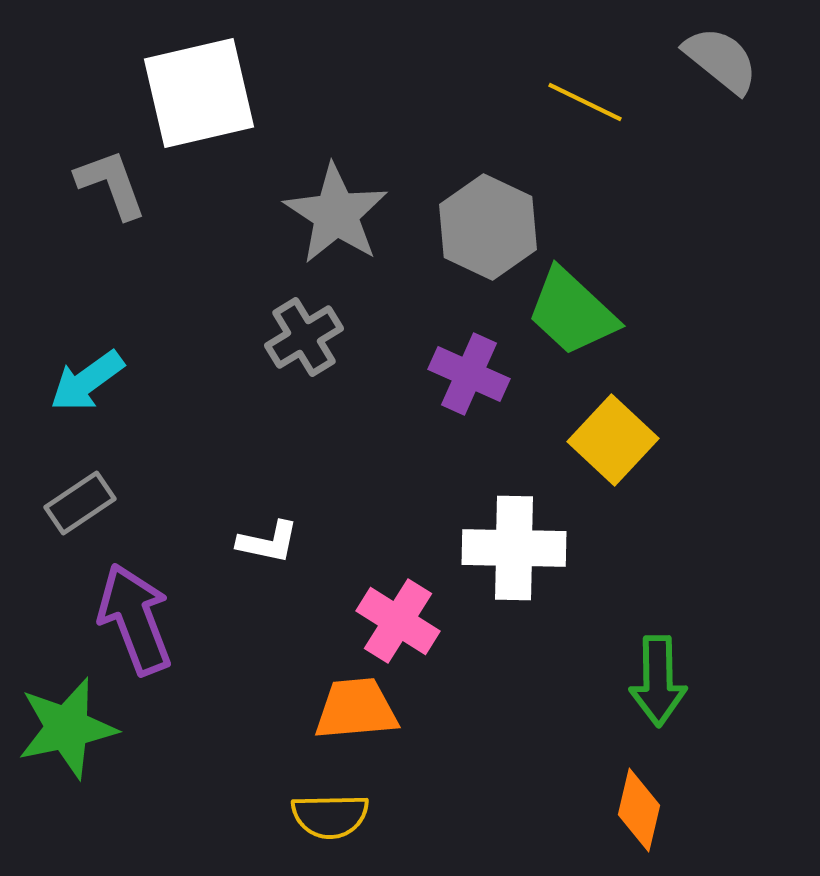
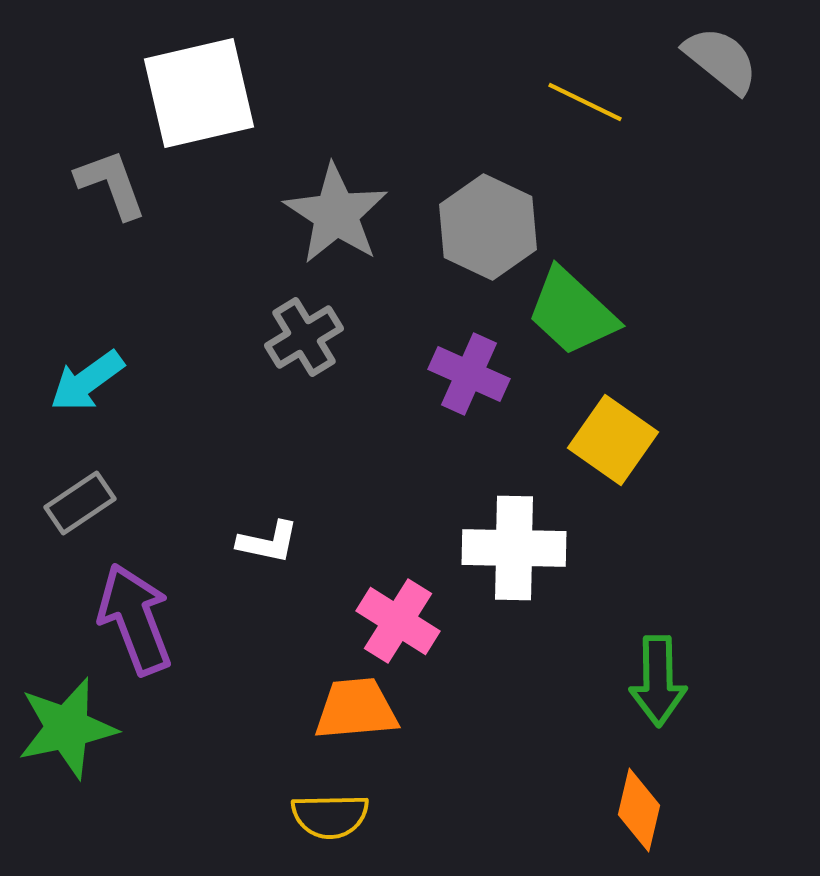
yellow square: rotated 8 degrees counterclockwise
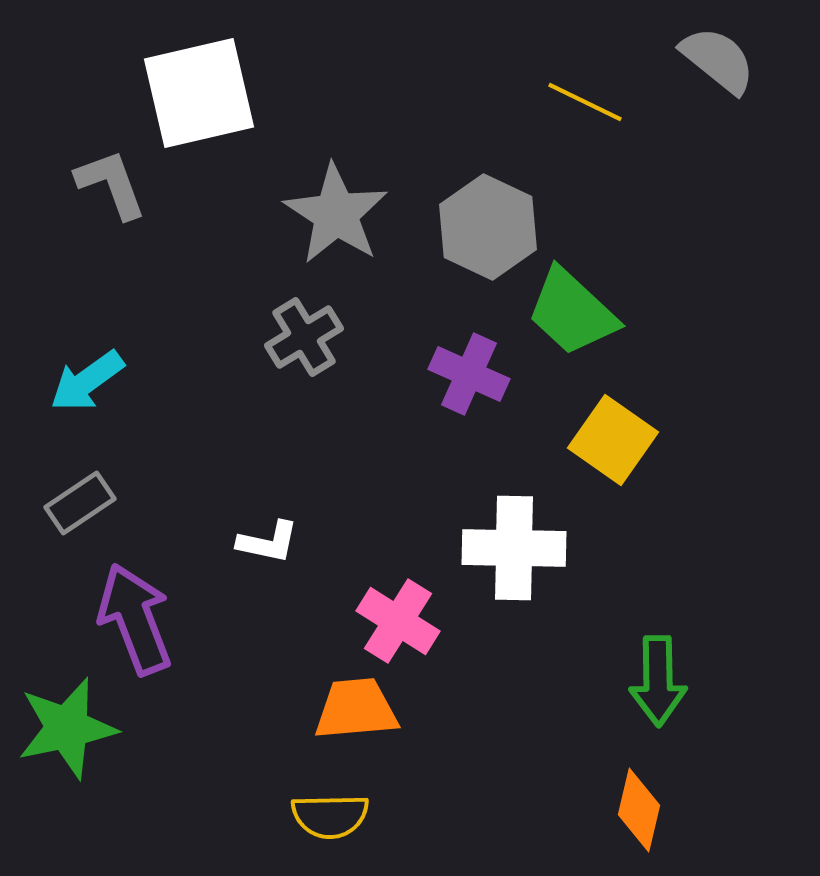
gray semicircle: moved 3 px left
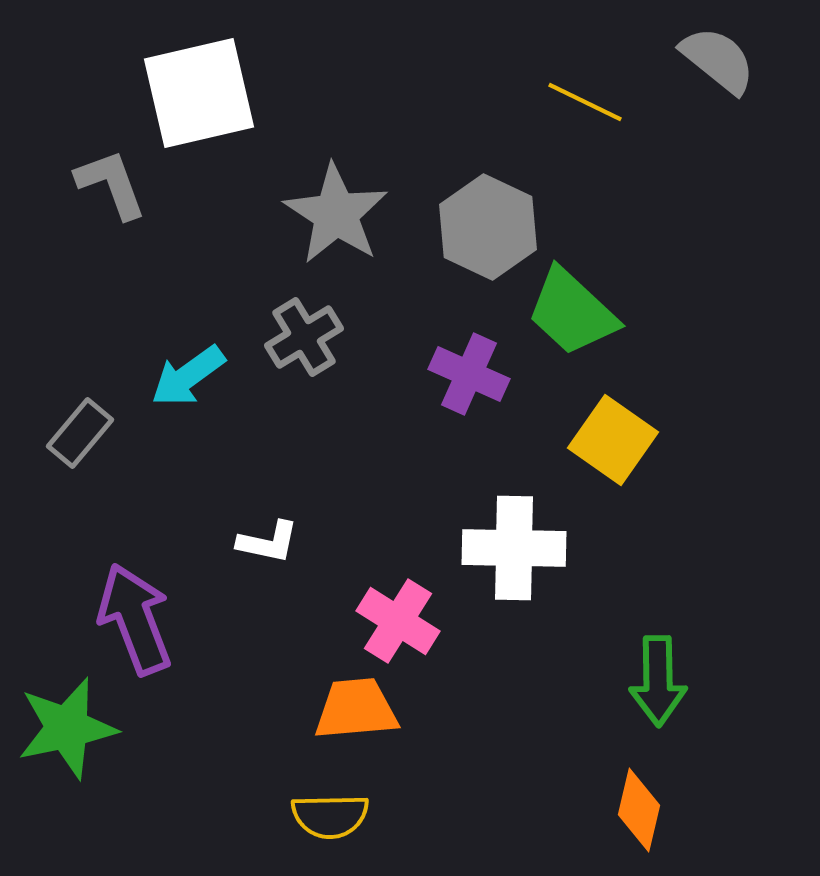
cyan arrow: moved 101 px right, 5 px up
gray rectangle: moved 70 px up; rotated 16 degrees counterclockwise
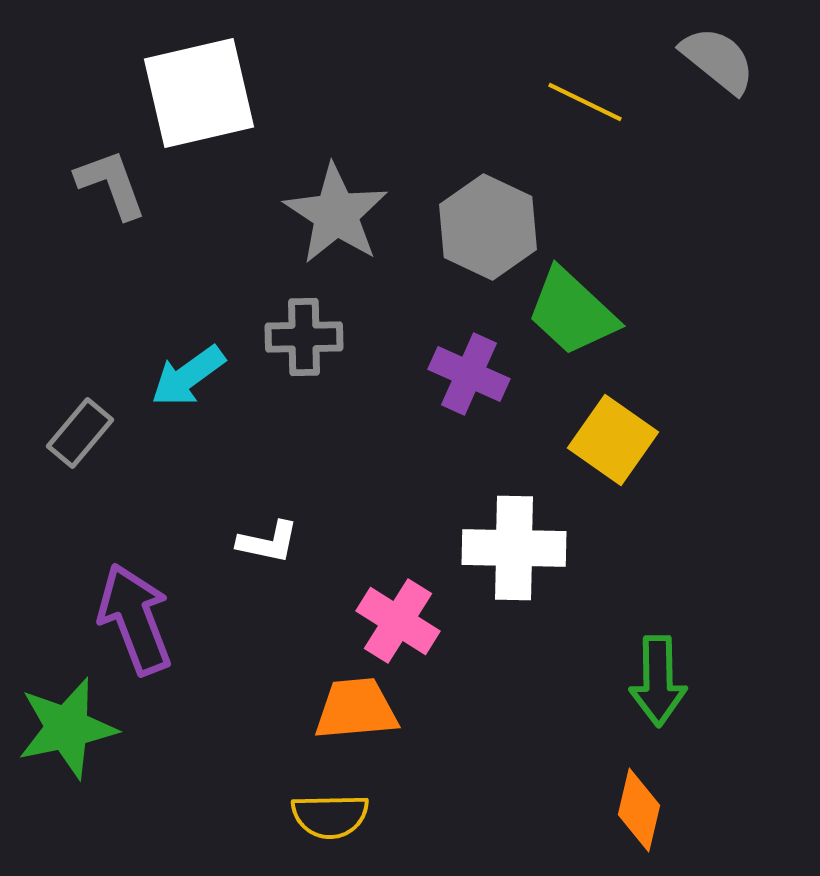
gray cross: rotated 30 degrees clockwise
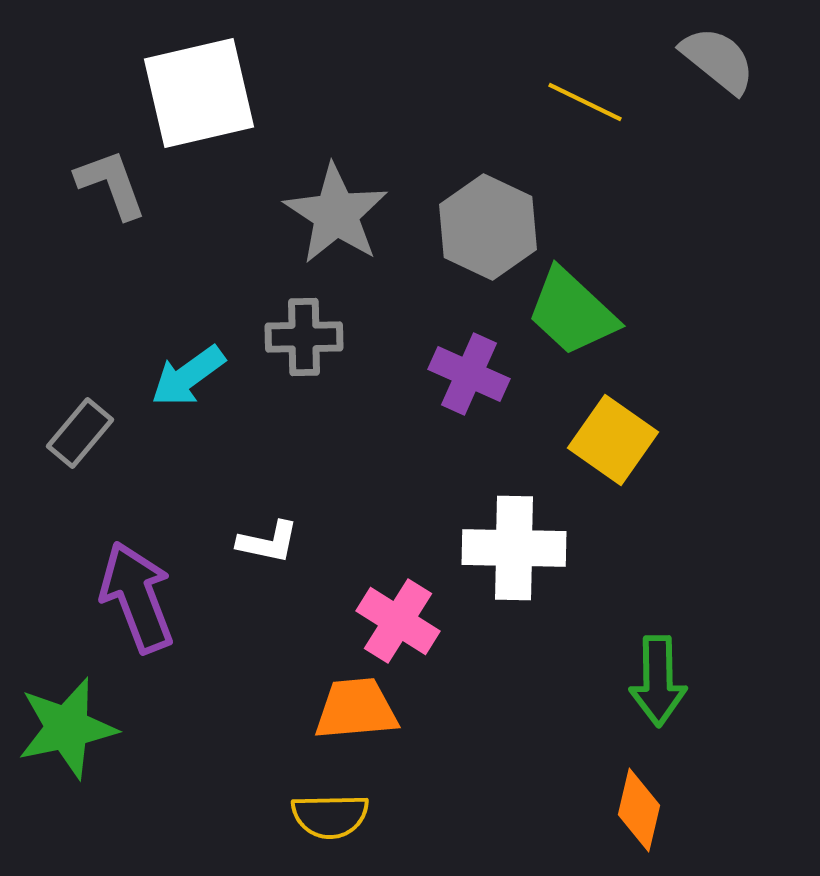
purple arrow: moved 2 px right, 22 px up
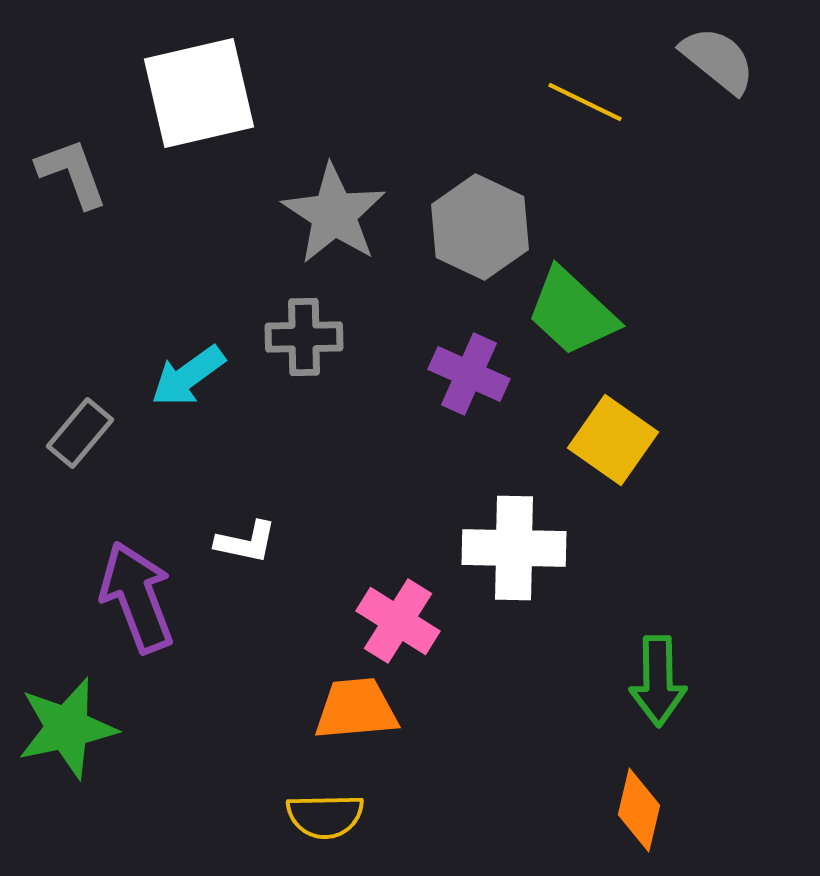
gray L-shape: moved 39 px left, 11 px up
gray star: moved 2 px left
gray hexagon: moved 8 px left
white L-shape: moved 22 px left
yellow semicircle: moved 5 px left
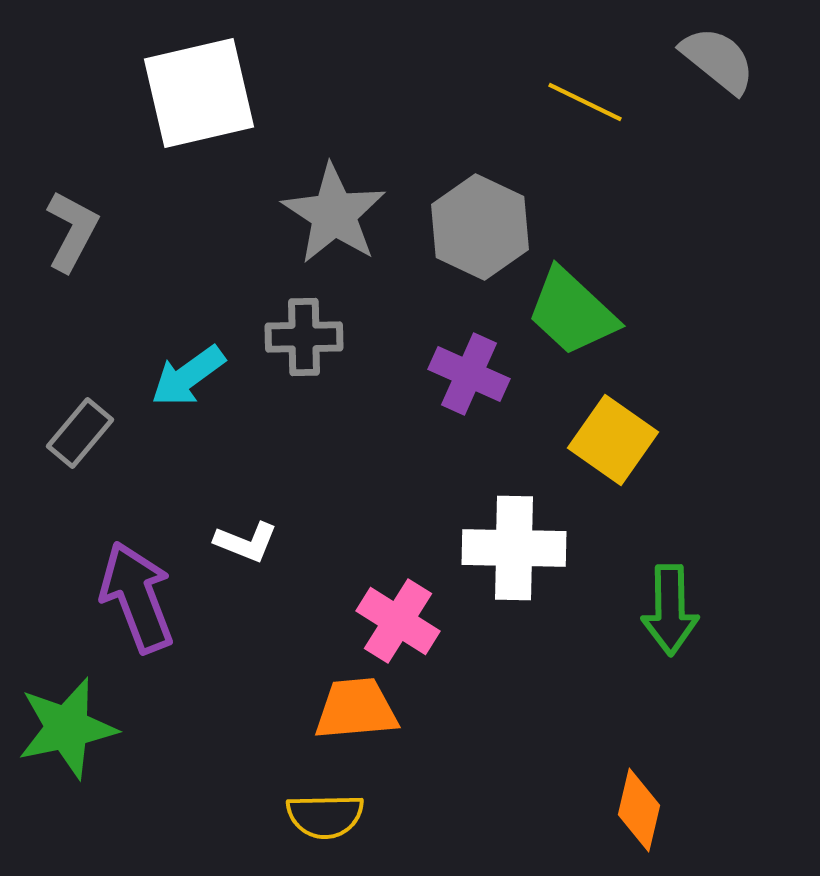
gray L-shape: moved 58 px down; rotated 48 degrees clockwise
white L-shape: rotated 10 degrees clockwise
green arrow: moved 12 px right, 71 px up
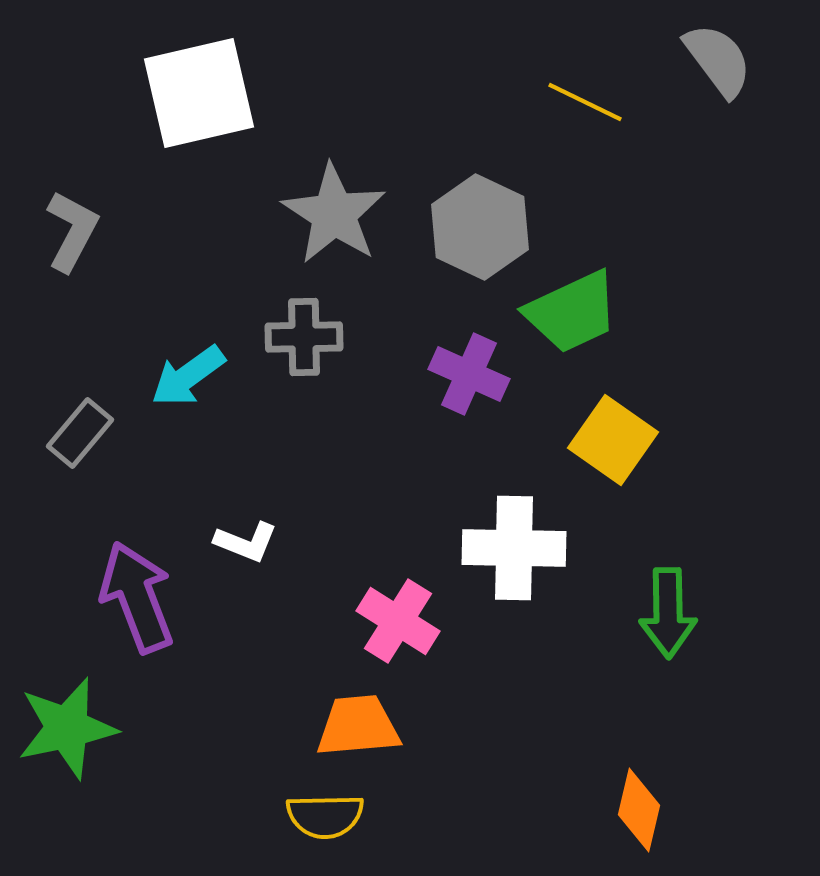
gray semicircle: rotated 14 degrees clockwise
green trapezoid: rotated 68 degrees counterclockwise
green arrow: moved 2 px left, 3 px down
orange trapezoid: moved 2 px right, 17 px down
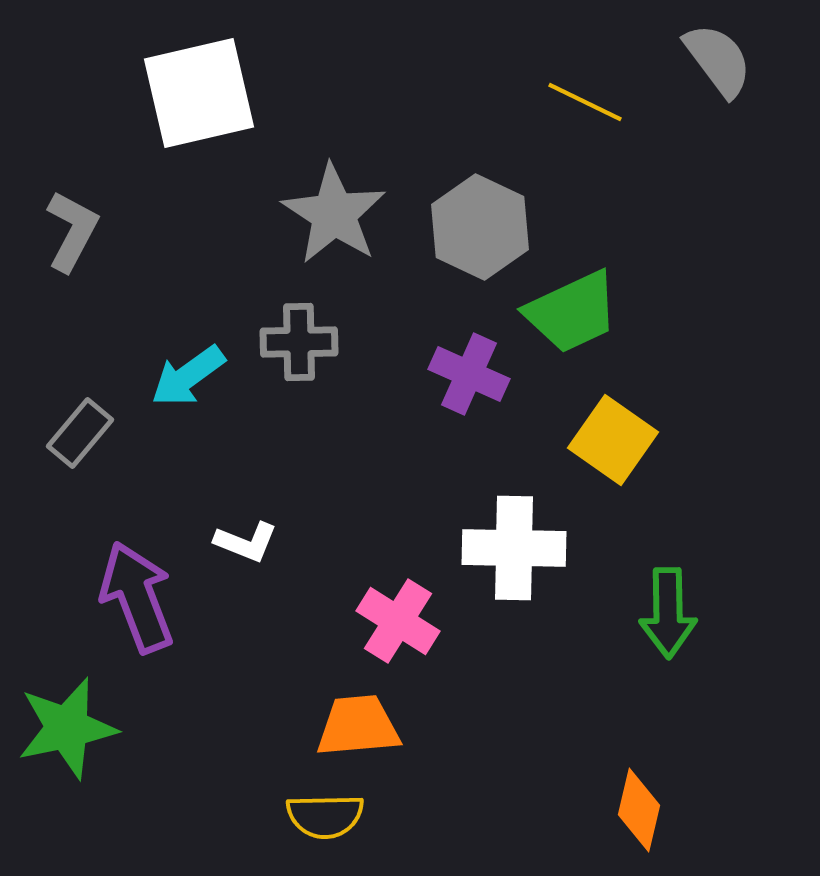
gray cross: moved 5 px left, 5 px down
